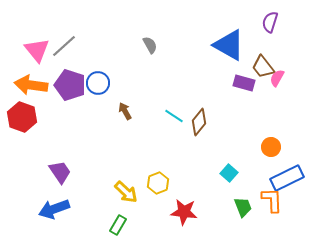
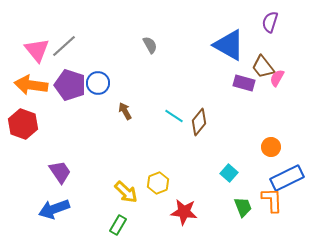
red hexagon: moved 1 px right, 7 px down
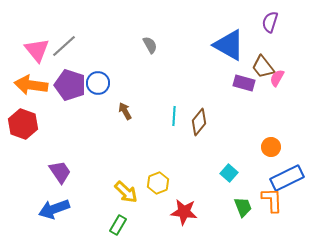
cyan line: rotated 60 degrees clockwise
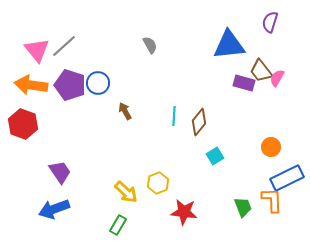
blue triangle: rotated 36 degrees counterclockwise
brown trapezoid: moved 2 px left, 4 px down
cyan square: moved 14 px left, 17 px up; rotated 18 degrees clockwise
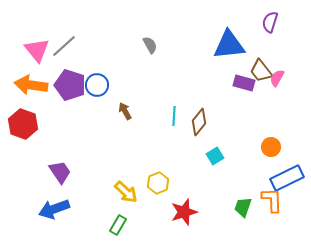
blue circle: moved 1 px left, 2 px down
green trapezoid: rotated 140 degrees counterclockwise
red star: rotated 24 degrees counterclockwise
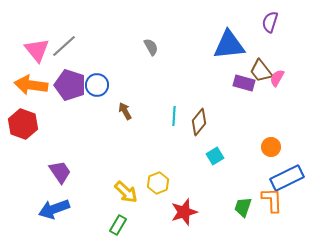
gray semicircle: moved 1 px right, 2 px down
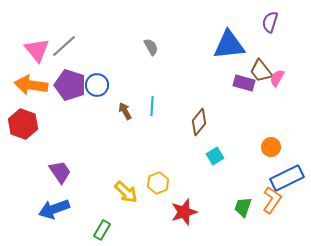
cyan line: moved 22 px left, 10 px up
orange L-shape: rotated 36 degrees clockwise
green rectangle: moved 16 px left, 5 px down
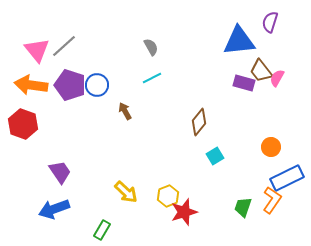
blue triangle: moved 10 px right, 4 px up
cyan line: moved 28 px up; rotated 60 degrees clockwise
yellow hexagon: moved 10 px right, 13 px down
